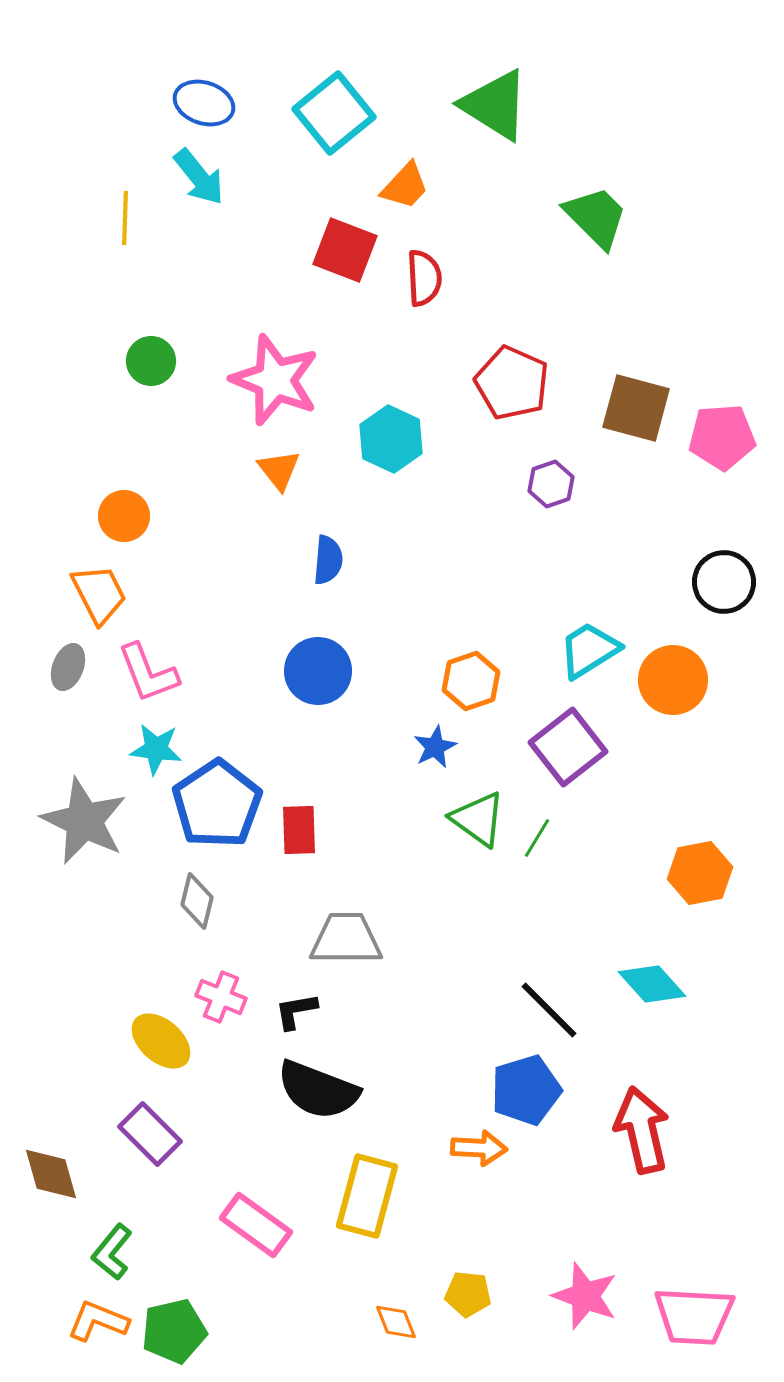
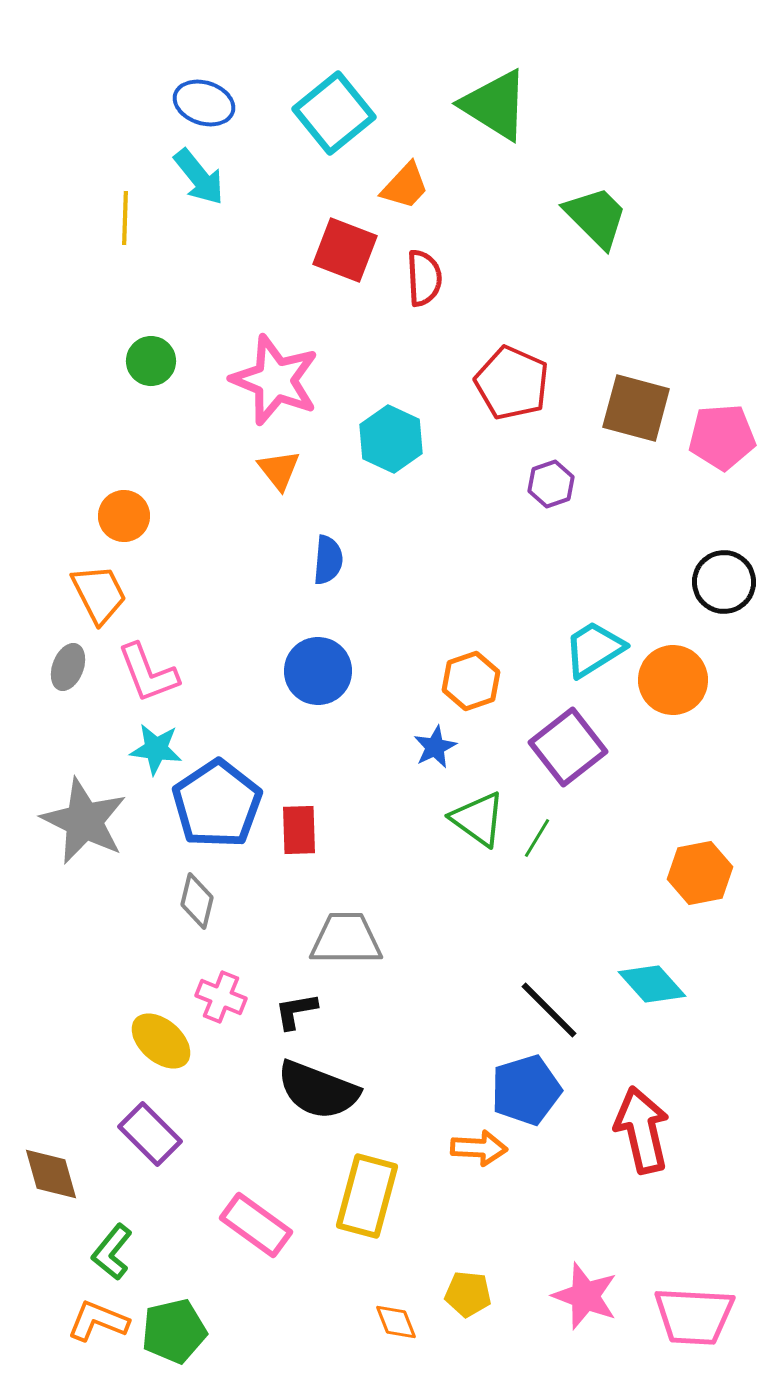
cyan trapezoid at (589, 650): moved 5 px right, 1 px up
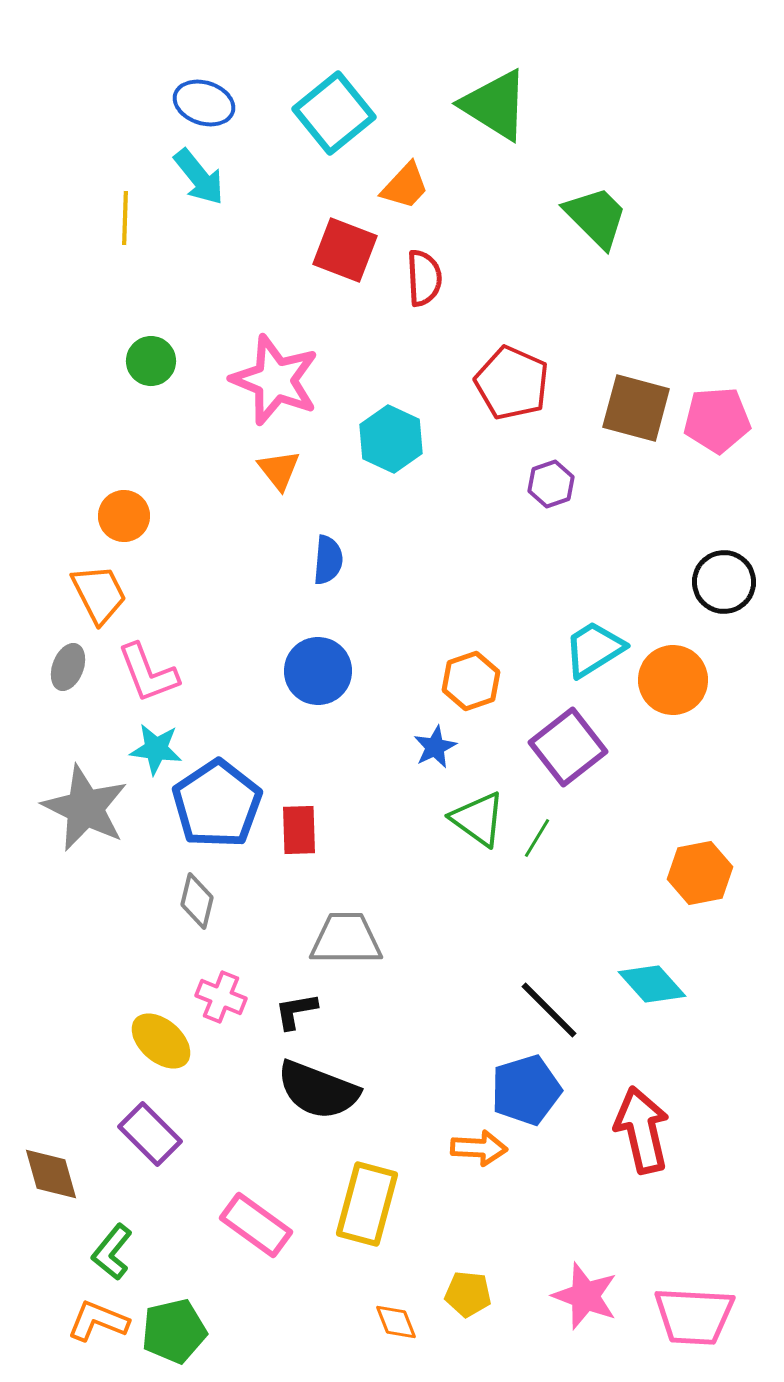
pink pentagon at (722, 437): moved 5 px left, 17 px up
gray star at (84, 821): moved 1 px right, 13 px up
yellow rectangle at (367, 1196): moved 8 px down
